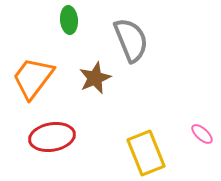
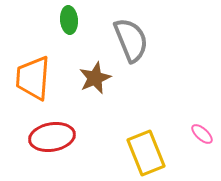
orange trapezoid: rotated 33 degrees counterclockwise
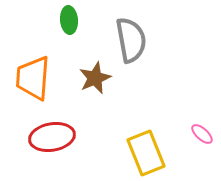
gray semicircle: rotated 12 degrees clockwise
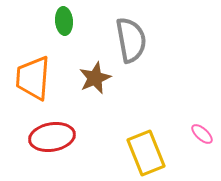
green ellipse: moved 5 px left, 1 px down
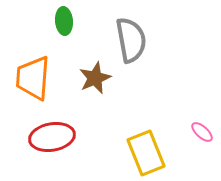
pink ellipse: moved 2 px up
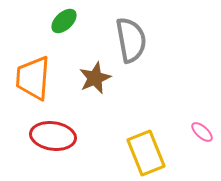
green ellipse: rotated 52 degrees clockwise
red ellipse: moved 1 px right, 1 px up; rotated 18 degrees clockwise
